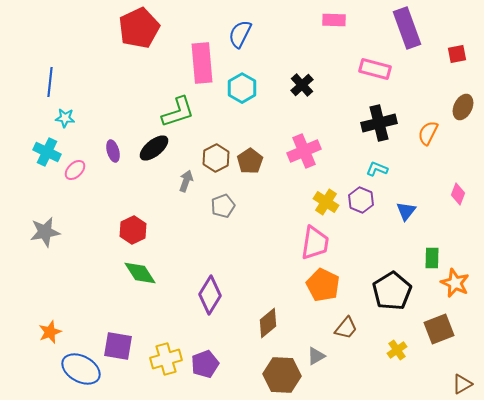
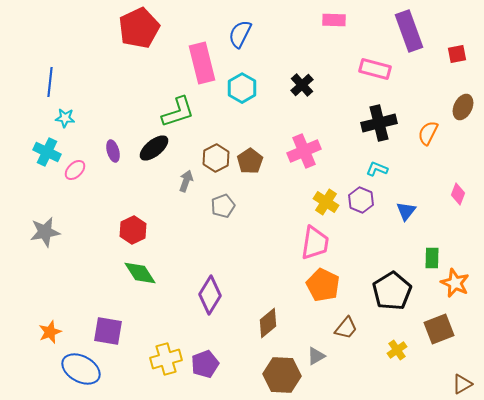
purple rectangle at (407, 28): moved 2 px right, 3 px down
pink rectangle at (202, 63): rotated 9 degrees counterclockwise
purple square at (118, 346): moved 10 px left, 15 px up
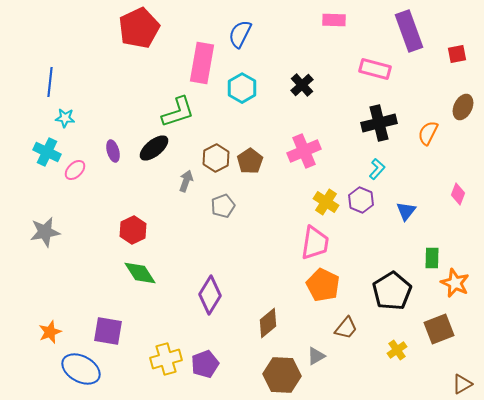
pink rectangle at (202, 63): rotated 24 degrees clockwise
cyan L-shape at (377, 169): rotated 110 degrees clockwise
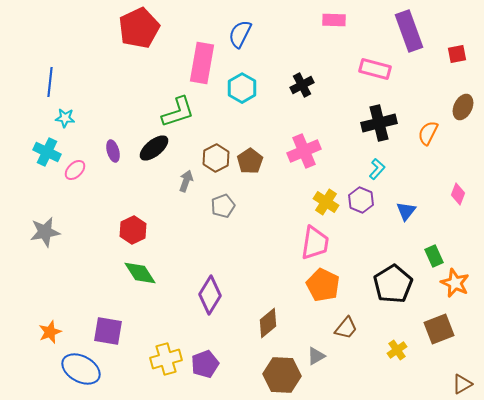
black cross at (302, 85): rotated 15 degrees clockwise
green rectangle at (432, 258): moved 2 px right, 2 px up; rotated 25 degrees counterclockwise
black pentagon at (392, 291): moved 1 px right, 7 px up
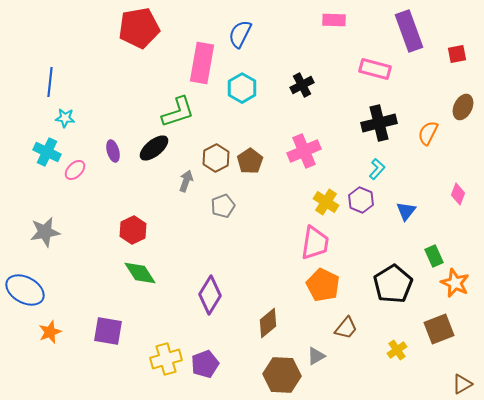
red pentagon at (139, 28): rotated 15 degrees clockwise
blue ellipse at (81, 369): moved 56 px left, 79 px up
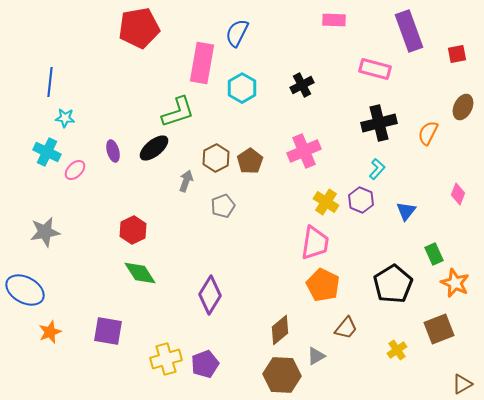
blue semicircle at (240, 34): moved 3 px left, 1 px up
green rectangle at (434, 256): moved 2 px up
brown diamond at (268, 323): moved 12 px right, 7 px down
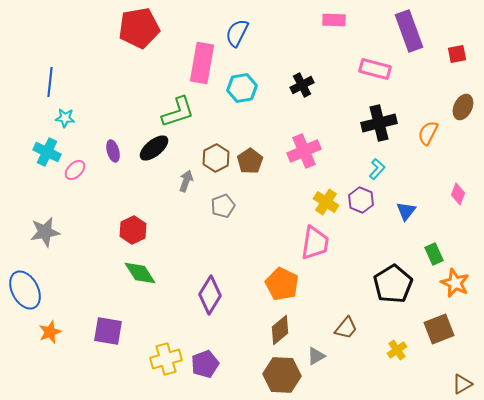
cyan hexagon at (242, 88): rotated 20 degrees clockwise
orange pentagon at (323, 285): moved 41 px left, 1 px up
blue ellipse at (25, 290): rotated 33 degrees clockwise
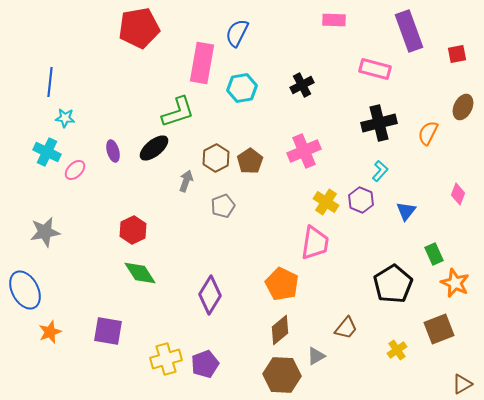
cyan L-shape at (377, 169): moved 3 px right, 2 px down
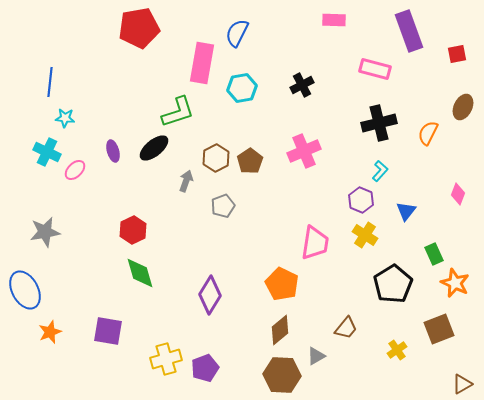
yellow cross at (326, 202): moved 39 px right, 33 px down
green diamond at (140, 273): rotated 16 degrees clockwise
purple pentagon at (205, 364): moved 4 px down
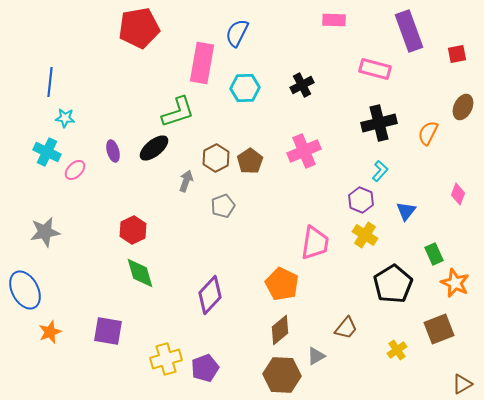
cyan hexagon at (242, 88): moved 3 px right; rotated 8 degrees clockwise
purple diamond at (210, 295): rotated 12 degrees clockwise
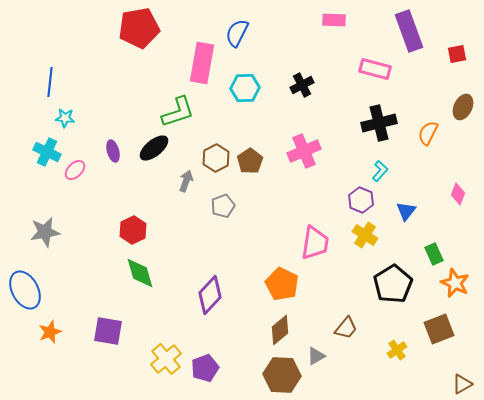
yellow cross at (166, 359): rotated 24 degrees counterclockwise
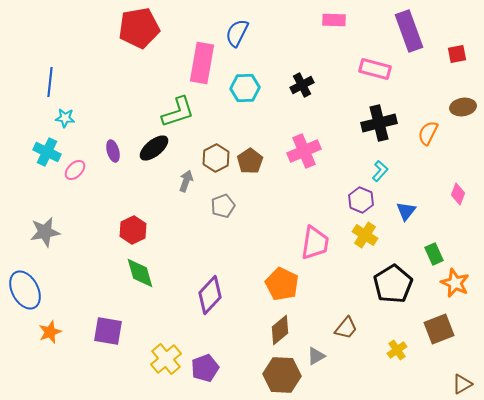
brown ellipse at (463, 107): rotated 55 degrees clockwise
